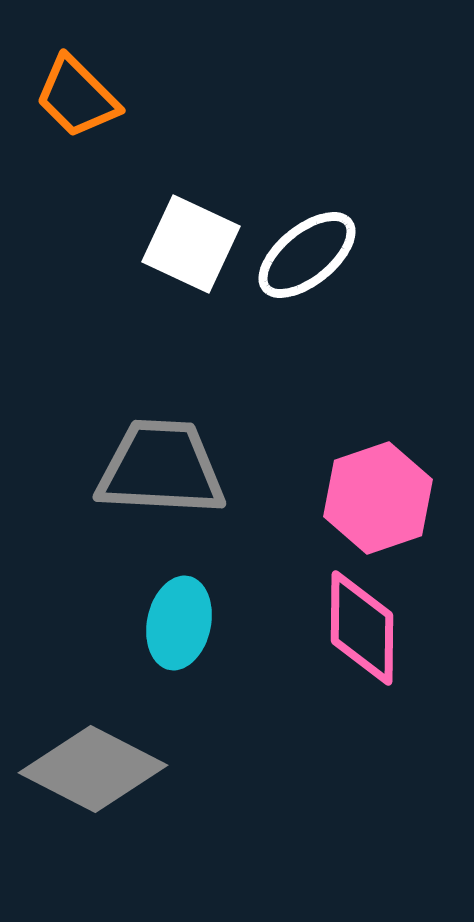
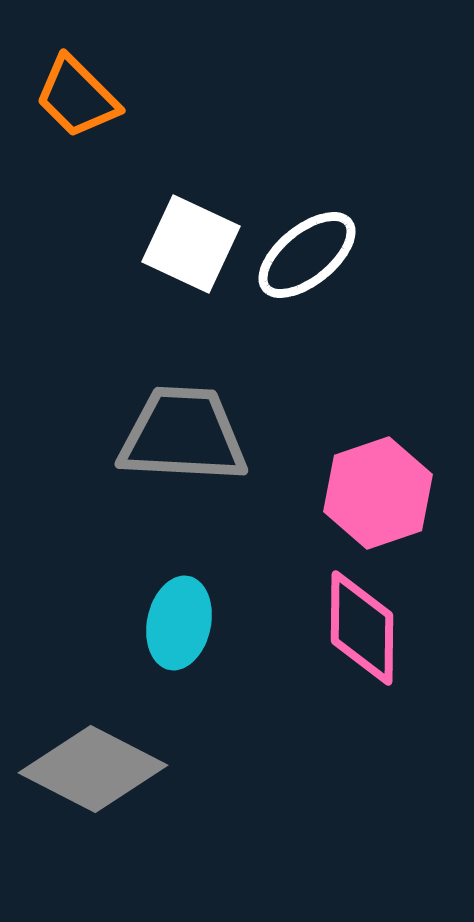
gray trapezoid: moved 22 px right, 33 px up
pink hexagon: moved 5 px up
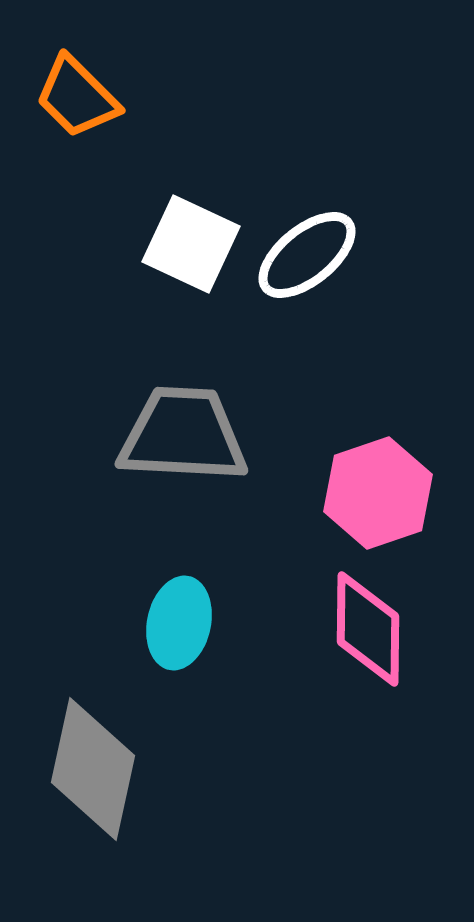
pink diamond: moved 6 px right, 1 px down
gray diamond: rotated 75 degrees clockwise
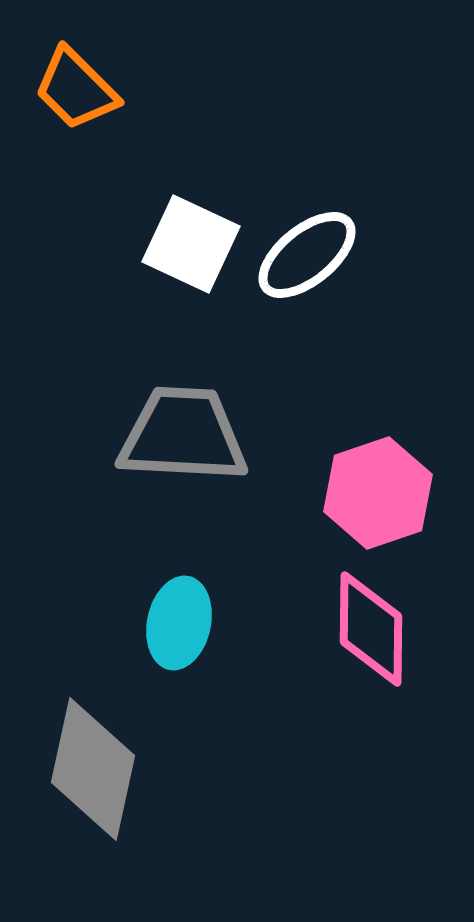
orange trapezoid: moved 1 px left, 8 px up
pink diamond: moved 3 px right
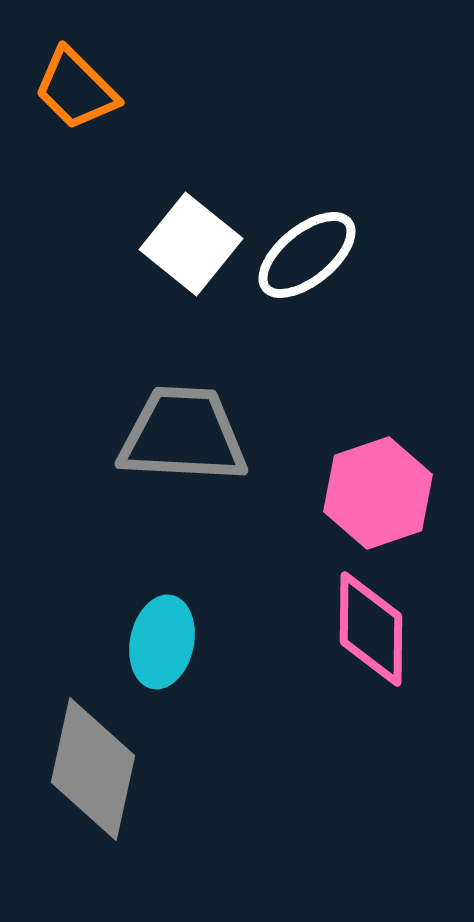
white square: rotated 14 degrees clockwise
cyan ellipse: moved 17 px left, 19 px down
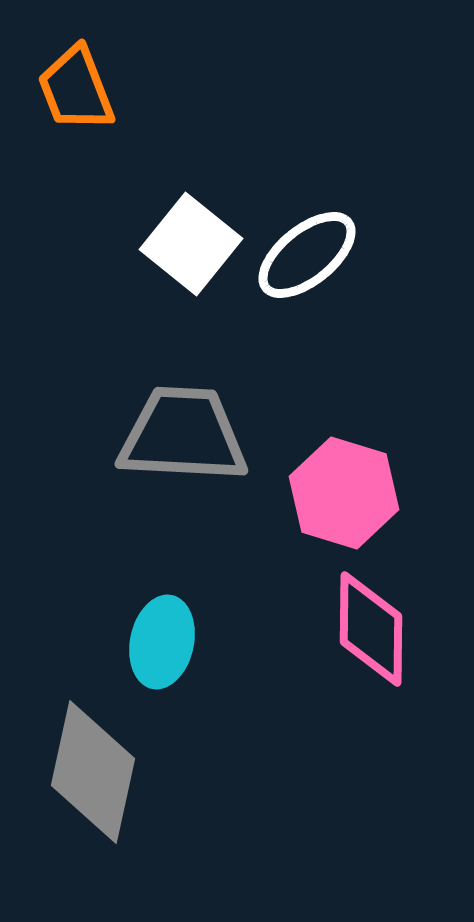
orange trapezoid: rotated 24 degrees clockwise
pink hexagon: moved 34 px left; rotated 24 degrees counterclockwise
gray diamond: moved 3 px down
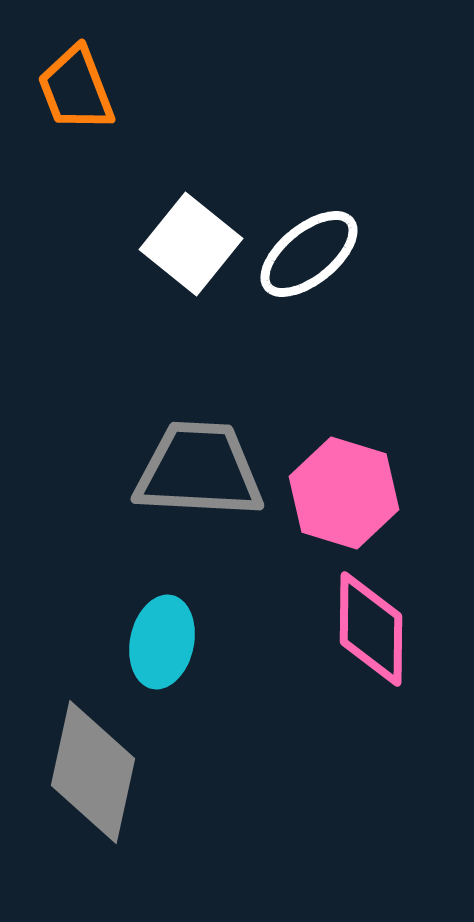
white ellipse: moved 2 px right, 1 px up
gray trapezoid: moved 16 px right, 35 px down
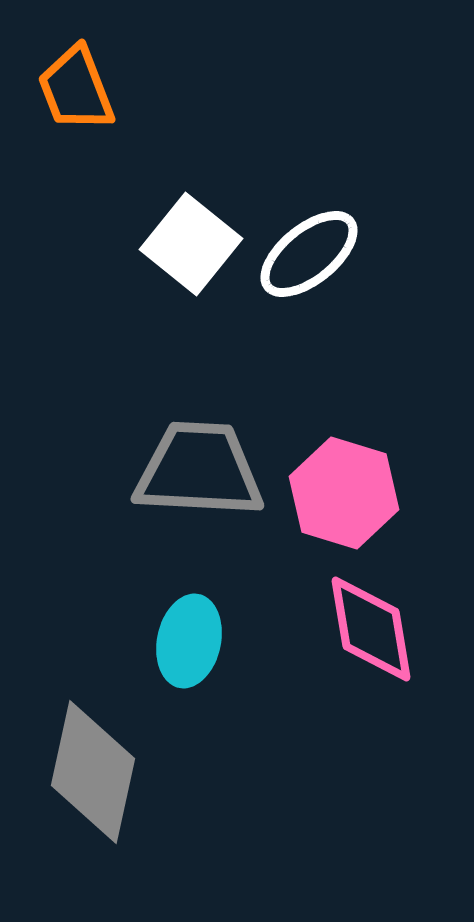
pink diamond: rotated 10 degrees counterclockwise
cyan ellipse: moved 27 px right, 1 px up
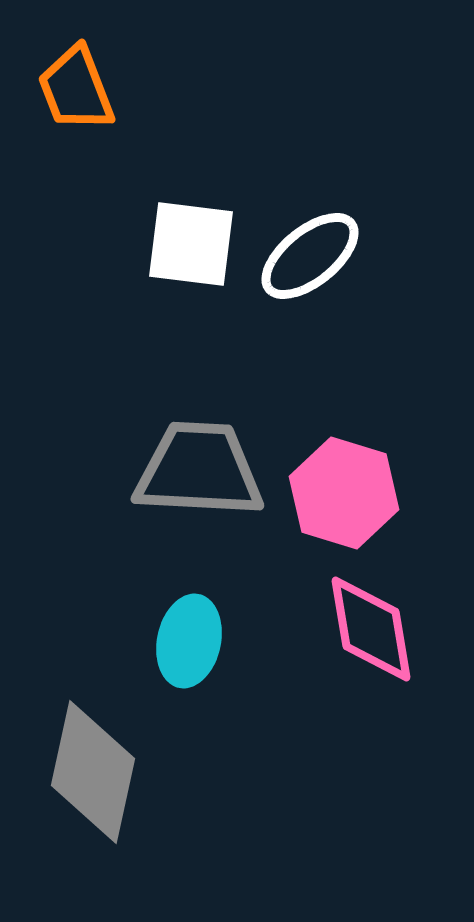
white square: rotated 32 degrees counterclockwise
white ellipse: moved 1 px right, 2 px down
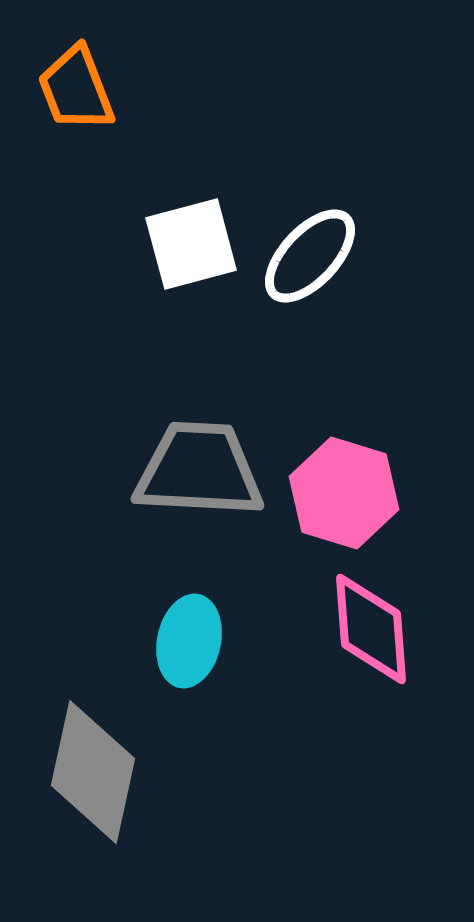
white square: rotated 22 degrees counterclockwise
white ellipse: rotated 8 degrees counterclockwise
pink diamond: rotated 5 degrees clockwise
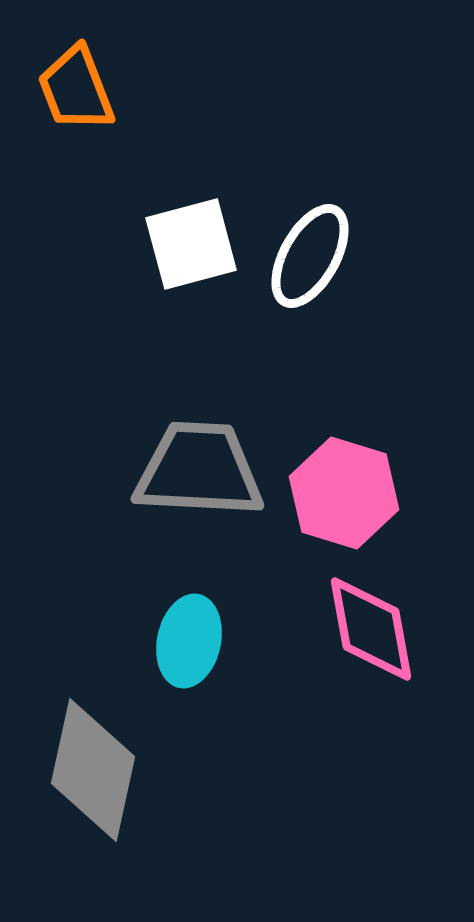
white ellipse: rotated 14 degrees counterclockwise
pink diamond: rotated 6 degrees counterclockwise
gray diamond: moved 2 px up
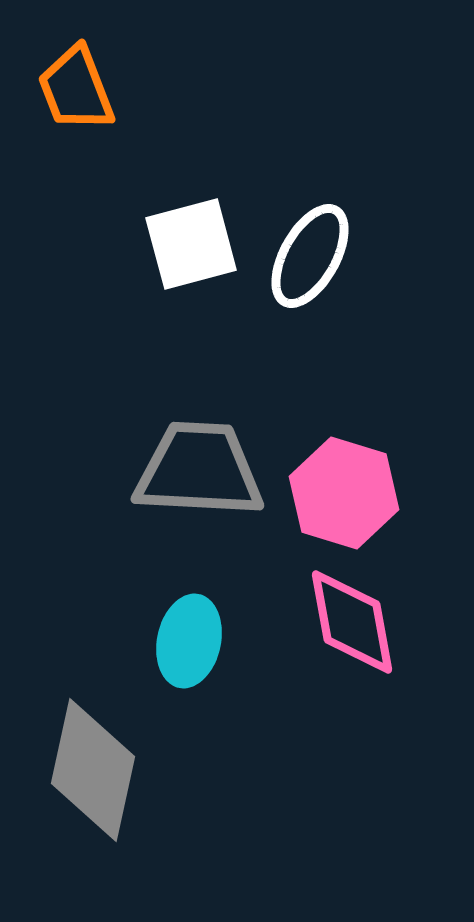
pink diamond: moved 19 px left, 7 px up
